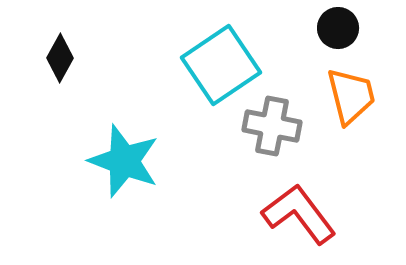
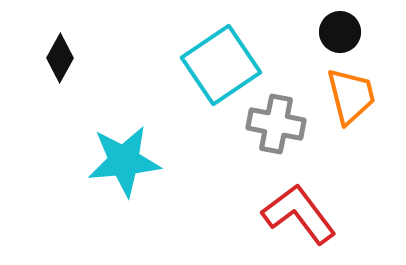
black circle: moved 2 px right, 4 px down
gray cross: moved 4 px right, 2 px up
cyan star: rotated 26 degrees counterclockwise
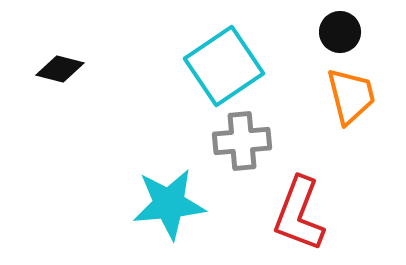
black diamond: moved 11 px down; rotated 75 degrees clockwise
cyan square: moved 3 px right, 1 px down
gray cross: moved 34 px left, 17 px down; rotated 16 degrees counterclockwise
cyan star: moved 45 px right, 43 px down
red L-shape: rotated 122 degrees counterclockwise
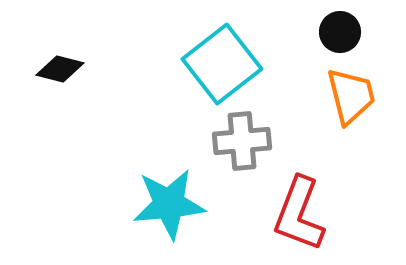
cyan square: moved 2 px left, 2 px up; rotated 4 degrees counterclockwise
